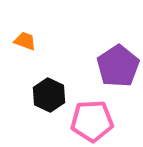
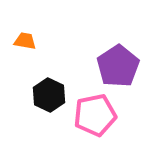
orange trapezoid: rotated 10 degrees counterclockwise
pink pentagon: moved 3 px right, 6 px up; rotated 9 degrees counterclockwise
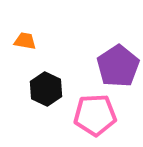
black hexagon: moved 3 px left, 6 px up
pink pentagon: rotated 9 degrees clockwise
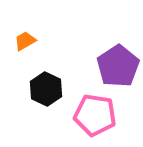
orange trapezoid: rotated 40 degrees counterclockwise
pink pentagon: rotated 12 degrees clockwise
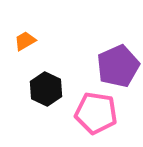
purple pentagon: rotated 9 degrees clockwise
pink pentagon: moved 1 px right, 2 px up
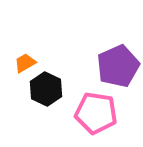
orange trapezoid: moved 22 px down
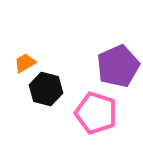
black hexagon: rotated 12 degrees counterclockwise
pink pentagon: rotated 9 degrees clockwise
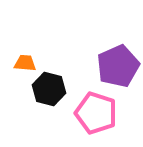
orange trapezoid: rotated 35 degrees clockwise
black hexagon: moved 3 px right
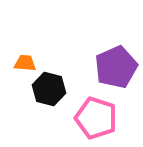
purple pentagon: moved 2 px left, 1 px down
pink pentagon: moved 5 px down
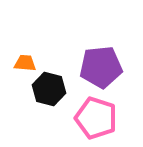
purple pentagon: moved 15 px left; rotated 18 degrees clockwise
